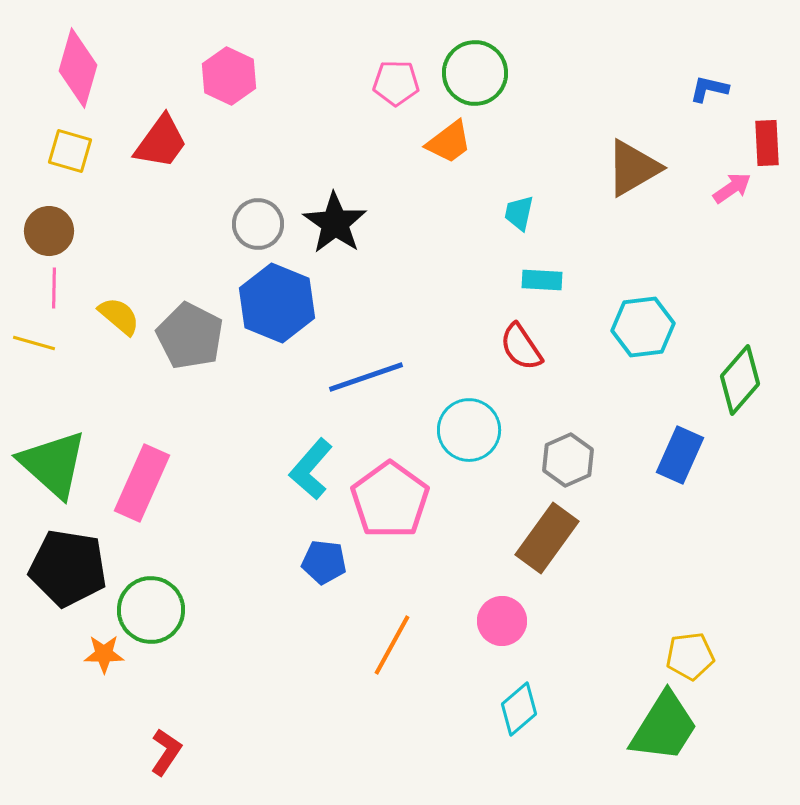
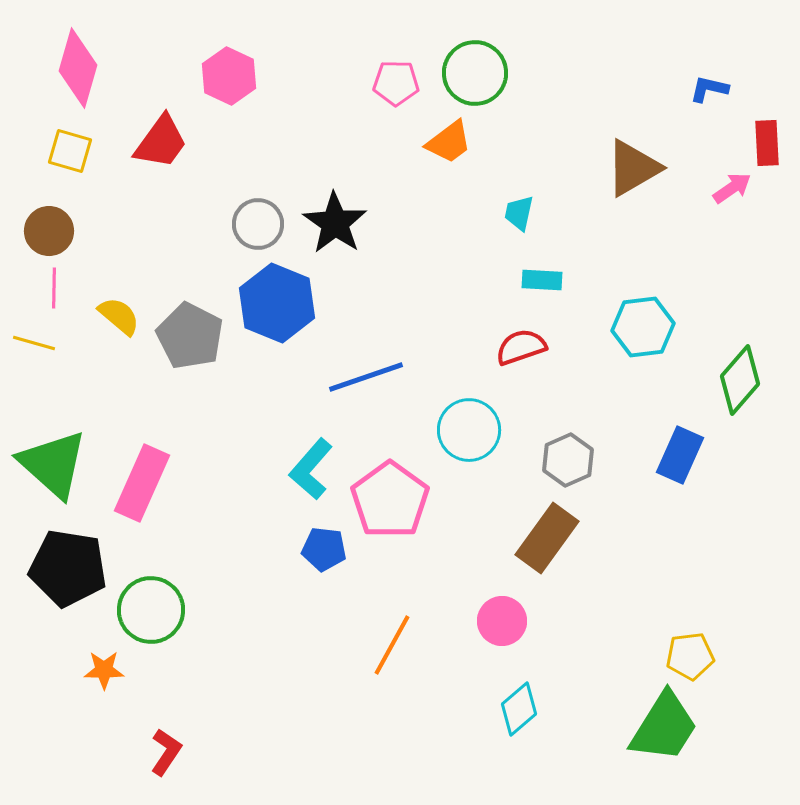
red semicircle at (521, 347): rotated 105 degrees clockwise
blue pentagon at (324, 562): moved 13 px up
orange star at (104, 654): moved 16 px down
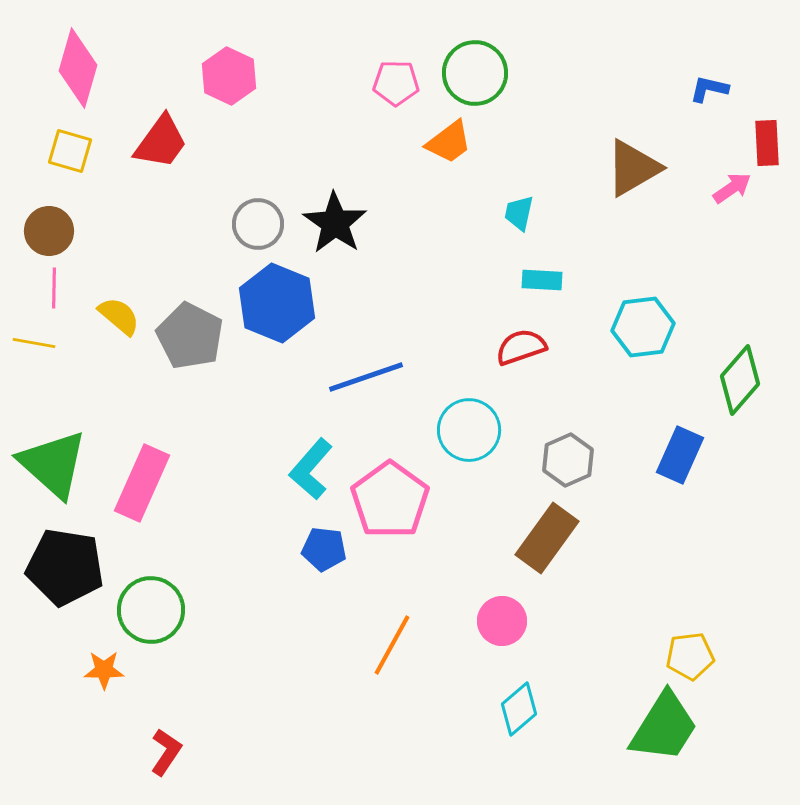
yellow line at (34, 343): rotated 6 degrees counterclockwise
black pentagon at (68, 568): moved 3 px left, 1 px up
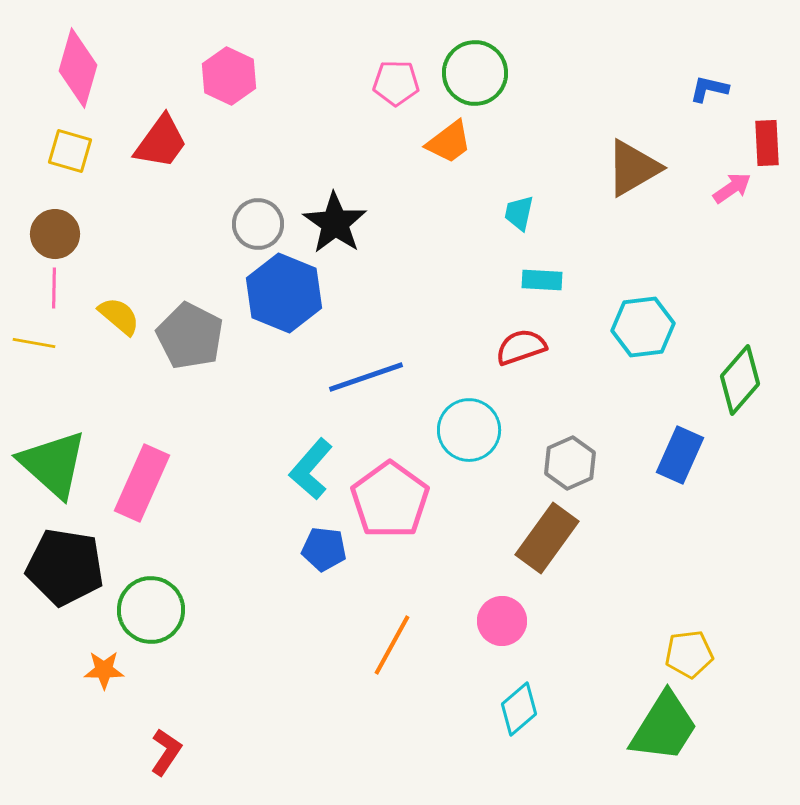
brown circle at (49, 231): moved 6 px right, 3 px down
blue hexagon at (277, 303): moved 7 px right, 10 px up
gray hexagon at (568, 460): moved 2 px right, 3 px down
yellow pentagon at (690, 656): moved 1 px left, 2 px up
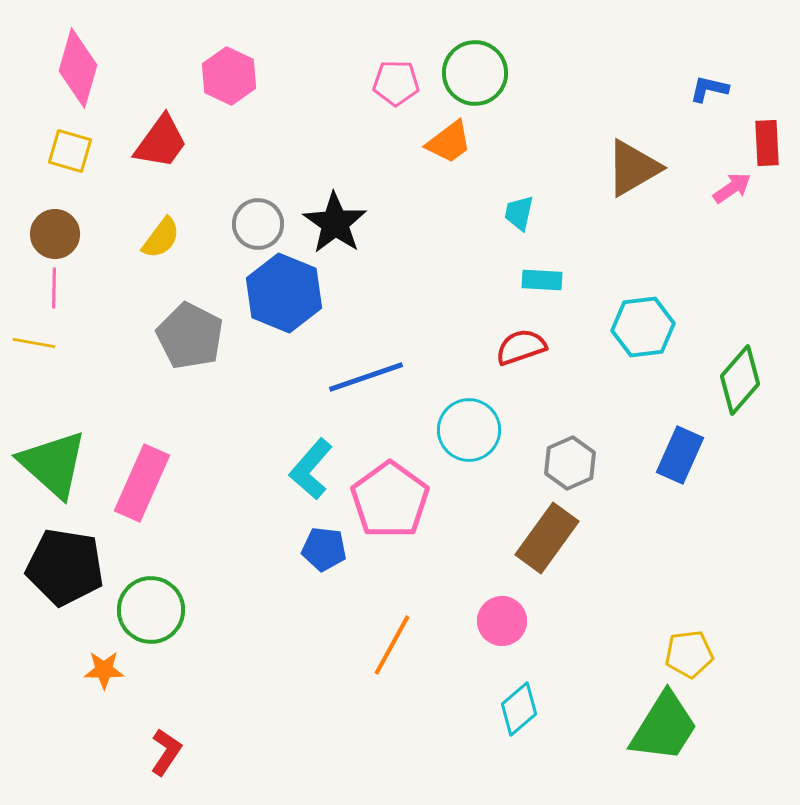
yellow semicircle at (119, 316): moved 42 px right, 78 px up; rotated 87 degrees clockwise
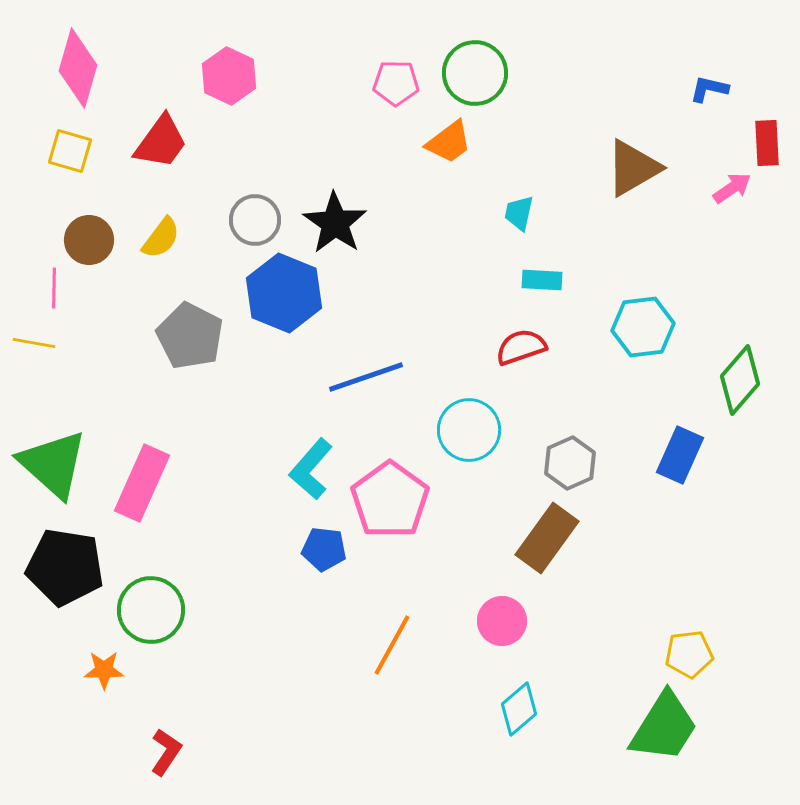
gray circle at (258, 224): moved 3 px left, 4 px up
brown circle at (55, 234): moved 34 px right, 6 px down
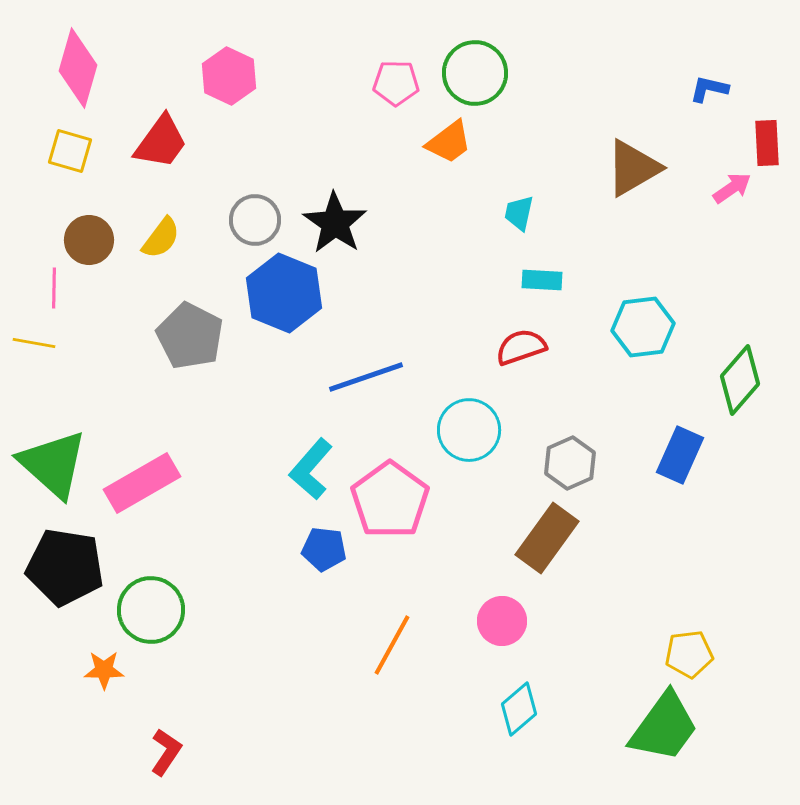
pink rectangle at (142, 483): rotated 36 degrees clockwise
green trapezoid at (664, 727): rotated 4 degrees clockwise
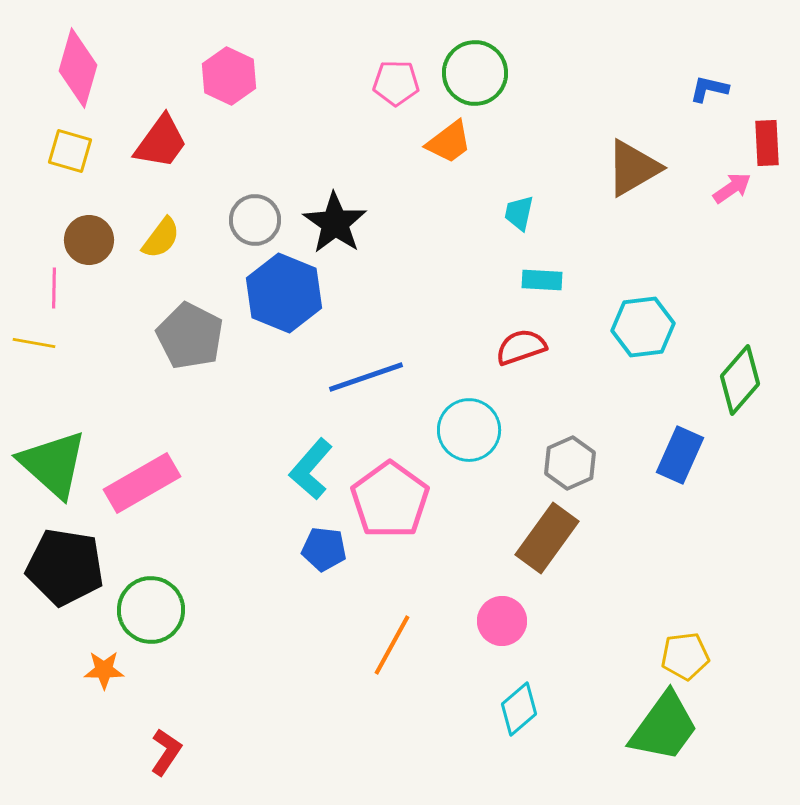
yellow pentagon at (689, 654): moved 4 px left, 2 px down
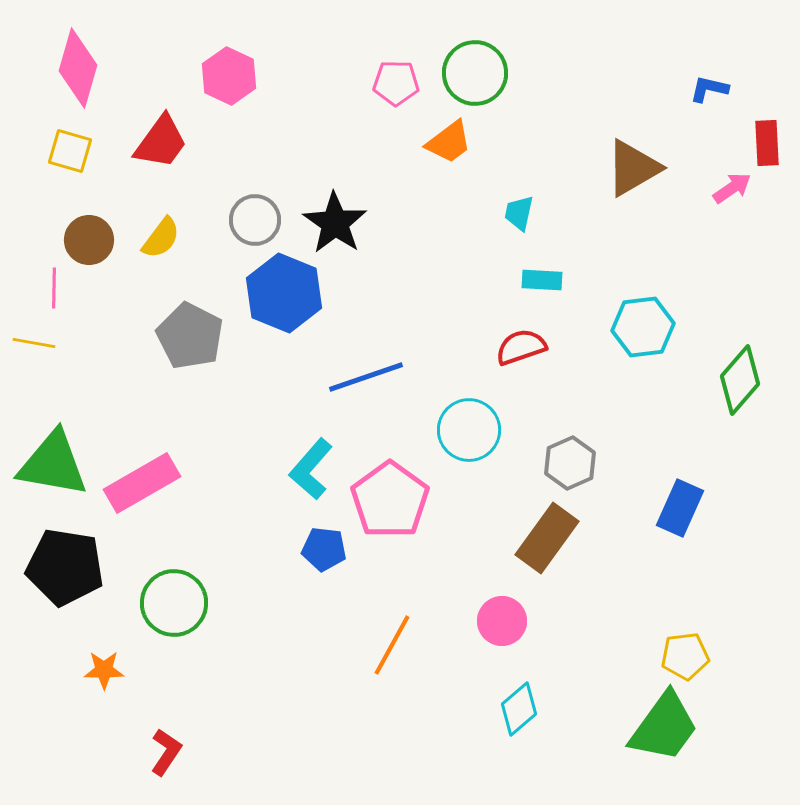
blue rectangle at (680, 455): moved 53 px down
green triangle at (53, 464): rotated 32 degrees counterclockwise
green circle at (151, 610): moved 23 px right, 7 px up
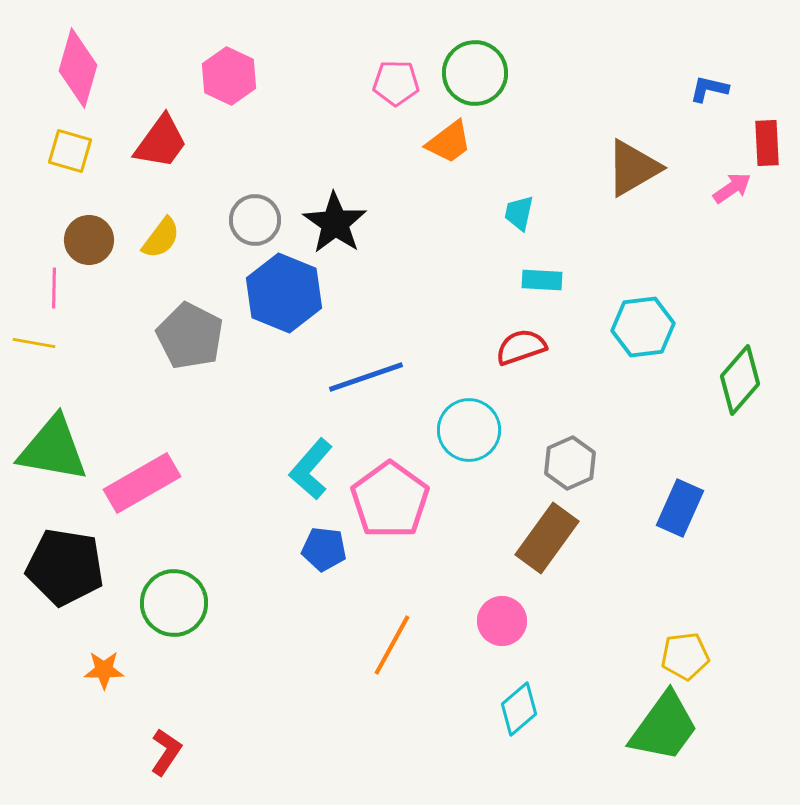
green triangle at (53, 464): moved 15 px up
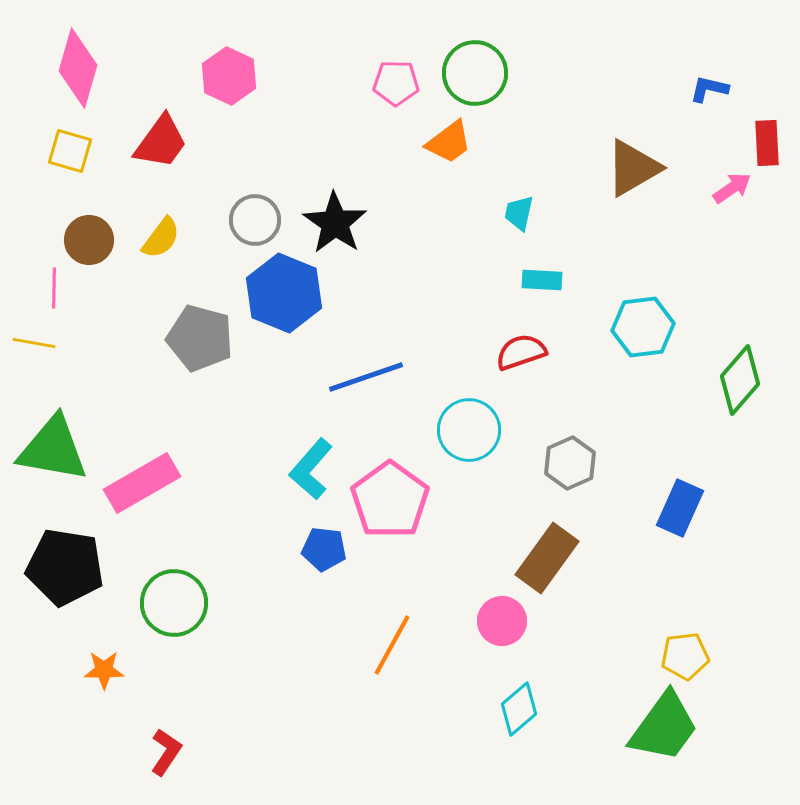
gray pentagon at (190, 336): moved 10 px right, 2 px down; rotated 12 degrees counterclockwise
red semicircle at (521, 347): moved 5 px down
brown rectangle at (547, 538): moved 20 px down
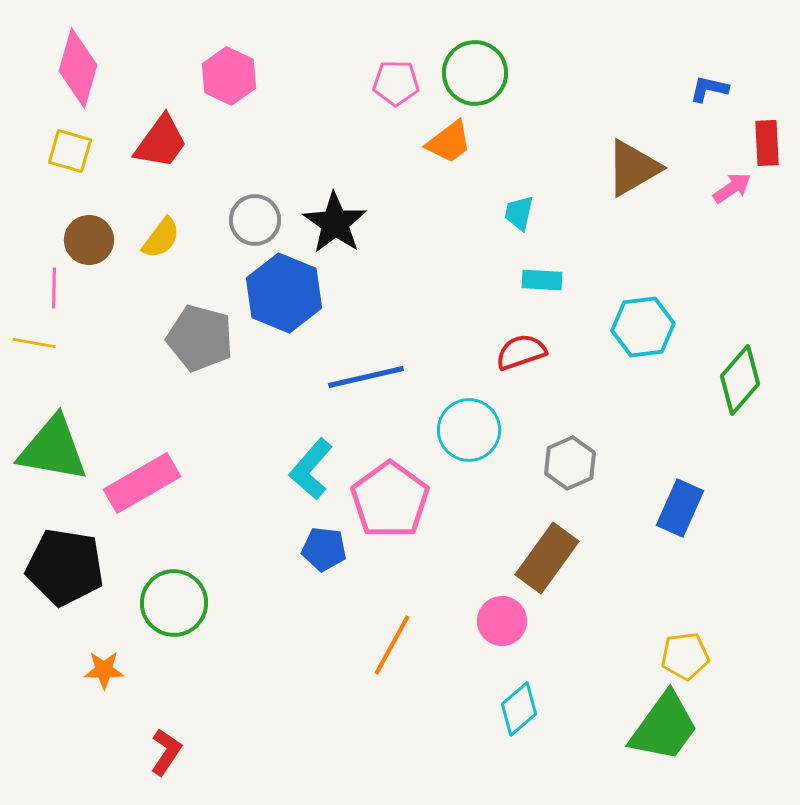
blue line at (366, 377): rotated 6 degrees clockwise
